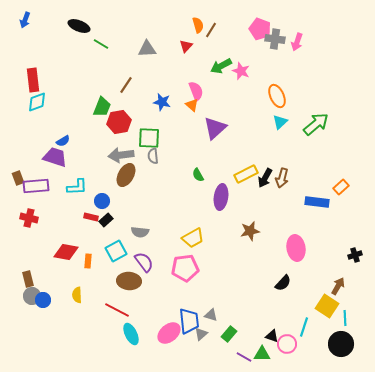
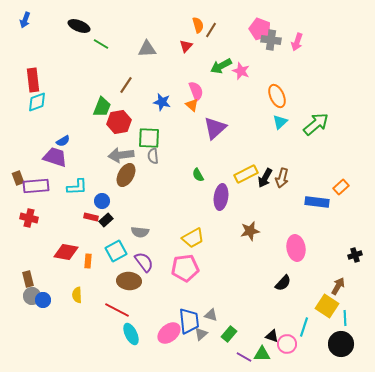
gray cross at (275, 39): moved 4 px left, 1 px down
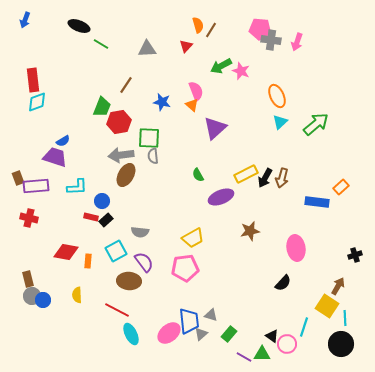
pink pentagon at (260, 29): rotated 15 degrees counterclockwise
purple ellipse at (221, 197): rotated 60 degrees clockwise
black triangle at (272, 336): rotated 16 degrees clockwise
